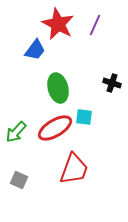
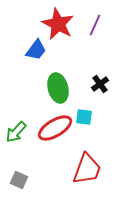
blue trapezoid: moved 1 px right
black cross: moved 12 px left, 1 px down; rotated 36 degrees clockwise
red trapezoid: moved 13 px right
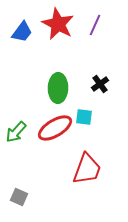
blue trapezoid: moved 14 px left, 18 px up
green ellipse: rotated 16 degrees clockwise
gray square: moved 17 px down
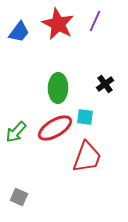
purple line: moved 4 px up
blue trapezoid: moved 3 px left
black cross: moved 5 px right
cyan square: moved 1 px right
red trapezoid: moved 12 px up
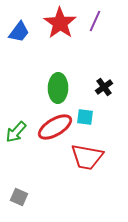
red star: moved 2 px right, 1 px up; rotated 8 degrees clockwise
black cross: moved 1 px left, 3 px down
red ellipse: moved 1 px up
red trapezoid: rotated 80 degrees clockwise
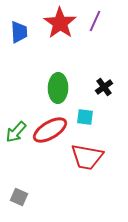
blue trapezoid: rotated 40 degrees counterclockwise
red ellipse: moved 5 px left, 3 px down
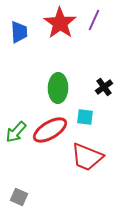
purple line: moved 1 px left, 1 px up
red trapezoid: rotated 12 degrees clockwise
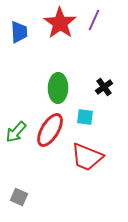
red ellipse: rotated 28 degrees counterclockwise
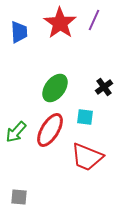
green ellipse: moved 3 px left; rotated 36 degrees clockwise
gray square: rotated 18 degrees counterclockwise
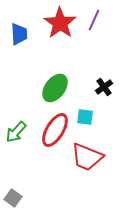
blue trapezoid: moved 2 px down
red ellipse: moved 5 px right
gray square: moved 6 px left, 1 px down; rotated 30 degrees clockwise
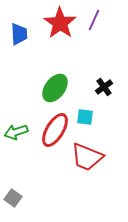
green arrow: rotated 30 degrees clockwise
